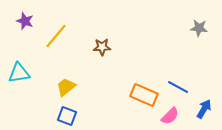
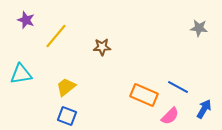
purple star: moved 1 px right, 1 px up
cyan triangle: moved 2 px right, 1 px down
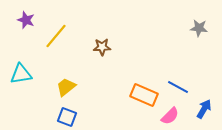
blue square: moved 1 px down
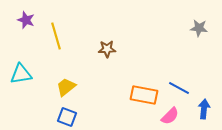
yellow line: rotated 56 degrees counterclockwise
brown star: moved 5 px right, 2 px down
blue line: moved 1 px right, 1 px down
orange rectangle: rotated 12 degrees counterclockwise
blue arrow: rotated 24 degrees counterclockwise
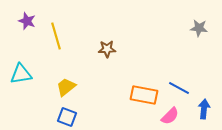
purple star: moved 1 px right, 1 px down
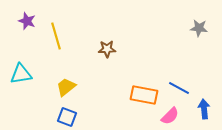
blue arrow: rotated 12 degrees counterclockwise
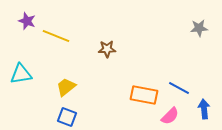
gray star: rotated 12 degrees counterclockwise
yellow line: rotated 52 degrees counterclockwise
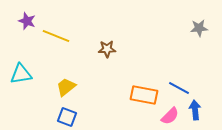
blue arrow: moved 9 px left, 1 px down
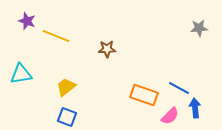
orange rectangle: rotated 8 degrees clockwise
blue arrow: moved 2 px up
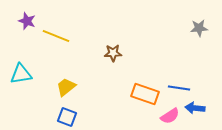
brown star: moved 6 px right, 4 px down
blue line: rotated 20 degrees counterclockwise
orange rectangle: moved 1 px right, 1 px up
blue arrow: rotated 78 degrees counterclockwise
pink semicircle: rotated 12 degrees clockwise
